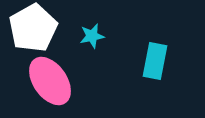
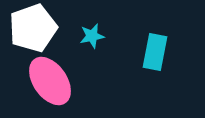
white pentagon: rotated 9 degrees clockwise
cyan rectangle: moved 9 px up
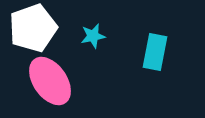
cyan star: moved 1 px right
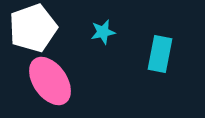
cyan star: moved 10 px right, 4 px up
cyan rectangle: moved 5 px right, 2 px down
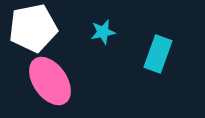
white pentagon: rotated 9 degrees clockwise
cyan rectangle: moved 2 px left; rotated 9 degrees clockwise
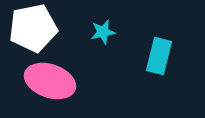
cyan rectangle: moved 1 px right, 2 px down; rotated 6 degrees counterclockwise
pink ellipse: rotated 36 degrees counterclockwise
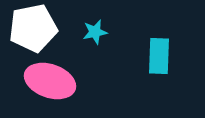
cyan star: moved 8 px left
cyan rectangle: rotated 12 degrees counterclockwise
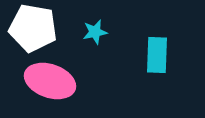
white pentagon: rotated 21 degrees clockwise
cyan rectangle: moved 2 px left, 1 px up
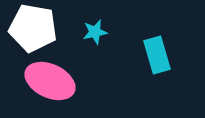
cyan rectangle: rotated 18 degrees counterclockwise
pink ellipse: rotated 6 degrees clockwise
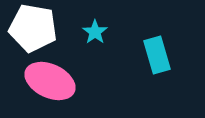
cyan star: rotated 25 degrees counterclockwise
